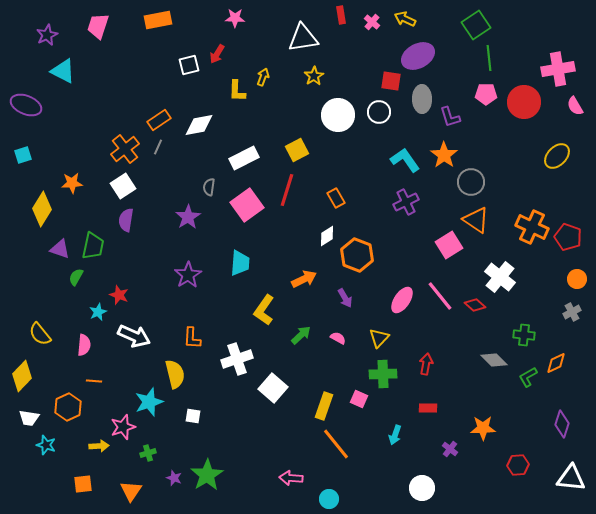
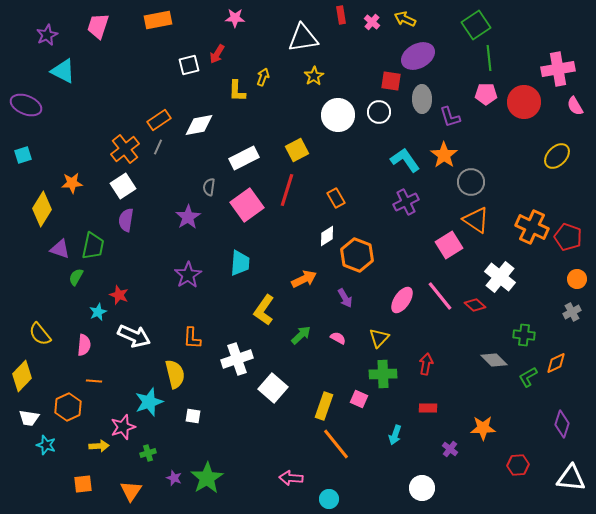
green star at (207, 475): moved 3 px down
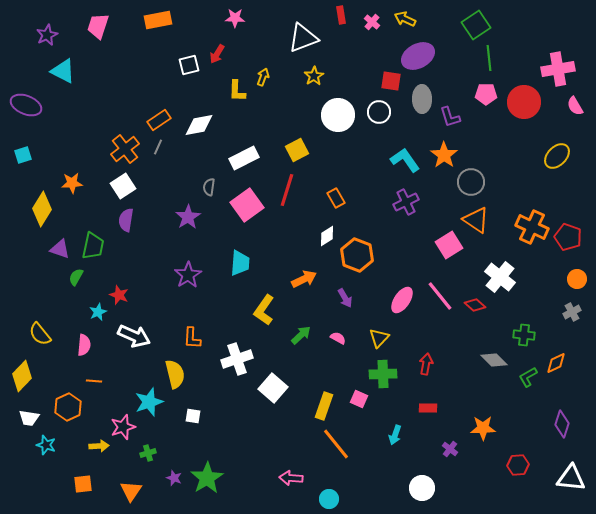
white triangle at (303, 38): rotated 12 degrees counterclockwise
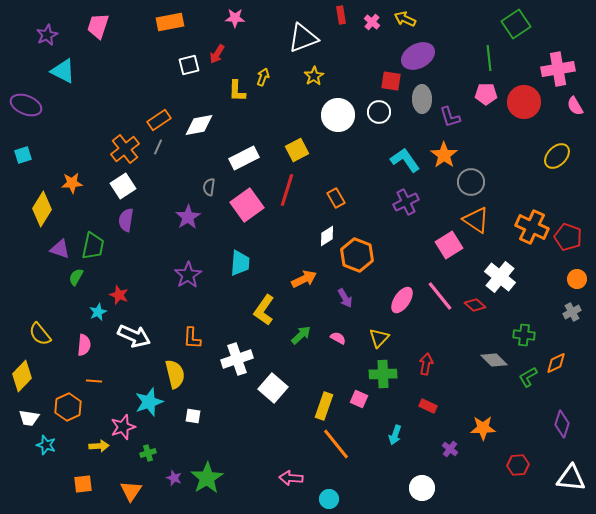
orange rectangle at (158, 20): moved 12 px right, 2 px down
green square at (476, 25): moved 40 px right, 1 px up
red rectangle at (428, 408): moved 2 px up; rotated 24 degrees clockwise
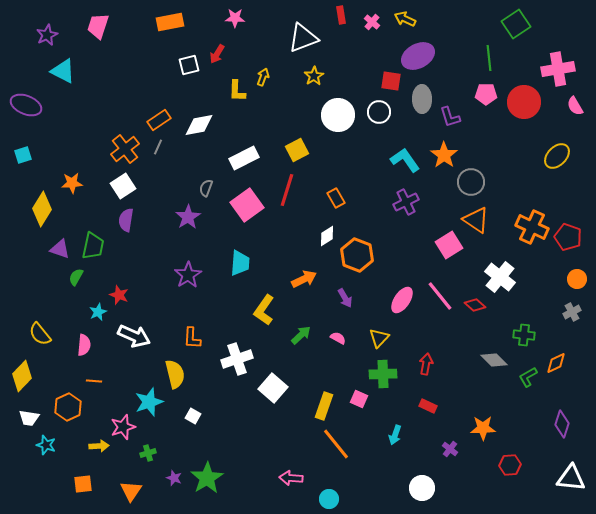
gray semicircle at (209, 187): moved 3 px left, 1 px down; rotated 12 degrees clockwise
white square at (193, 416): rotated 21 degrees clockwise
red hexagon at (518, 465): moved 8 px left
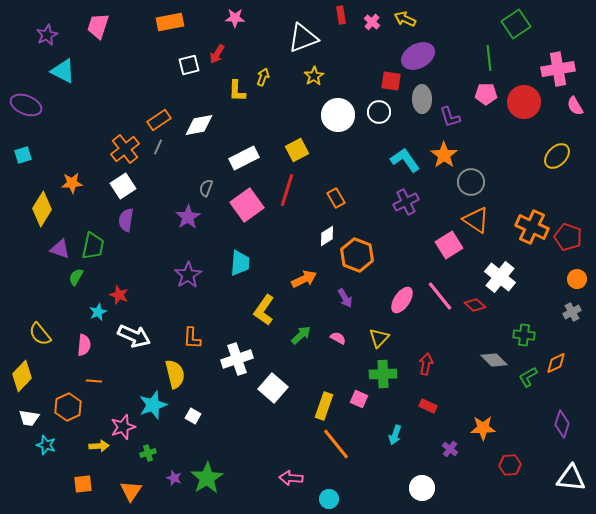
cyan star at (149, 402): moved 4 px right, 3 px down
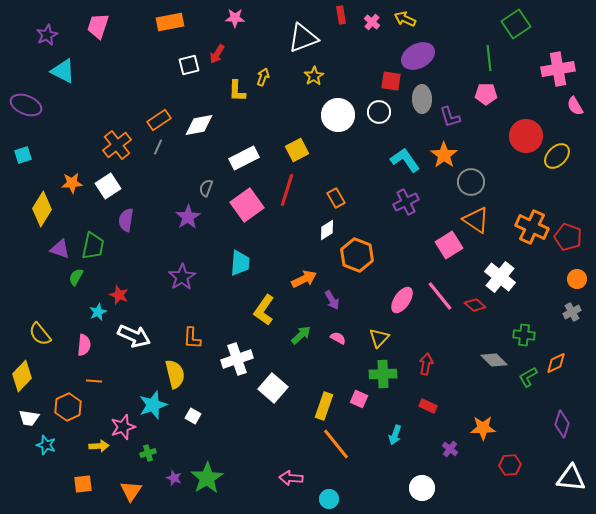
red circle at (524, 102): moved 2 px right, 34 px down
orange cross at (125, 149): moved 8 px left, 4 px up
white square at (123, 186): moved 15 px left
white diamond at (327, 236): moved 6 px up
purple star at (188, 275): moved 6 px left, 2 px down
purple arrow at (345, 298): moved 13 px left, 2 px down
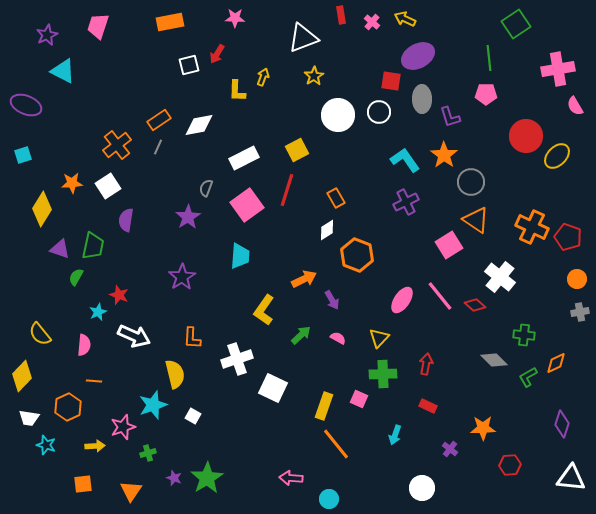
cyan trapezoid at (240, 263): moved 7 px up
gray cross at (572, 312): moved 8 px right; rotated 18 degrees clockwise
white square at (273, 388): rotated 16 degrees counterclockwise
yellow arrow at (99, 446): moved 4 px left
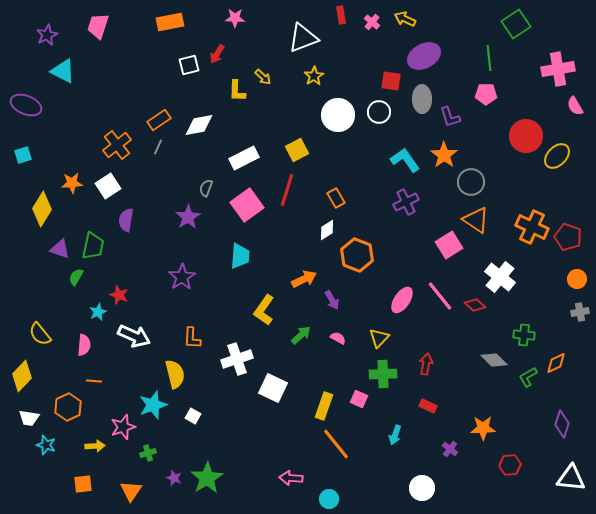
purple ellipse at (418, 56): moved 6 px right
yellow arrow at (263, 77): rotated 114 degrees clockwise
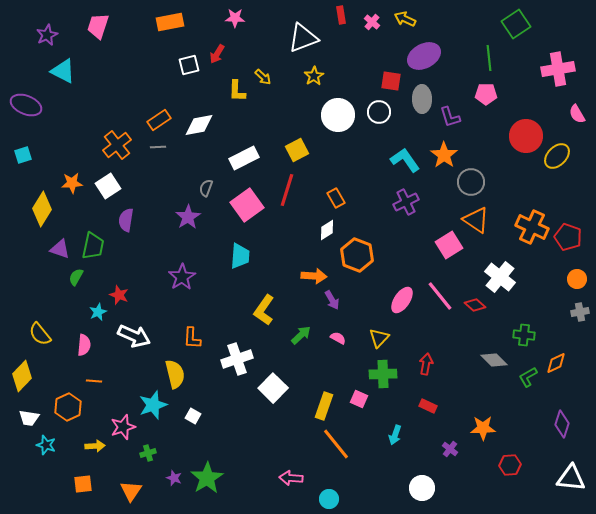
pink semicircle at (575, 106): moved 2 px right, 8 px down
gray line at (158, 147): rotated 63 degrees clockwise
orange arrow at (304, 279): moved 10 px right, 3 px up; rotated 30 degrees clockwise
white square at (273, 388): rotated 20 degrees clockwise
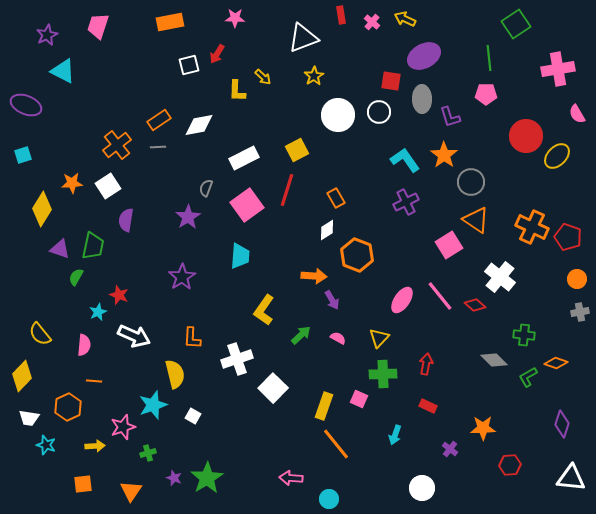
orange diamond at (556, 363): rotated 45 degrees clockwise
